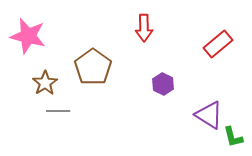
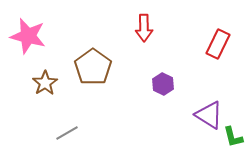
red rectangle: rotated 24 degrees counterclockwise
gray line: moved 9 px right, 22 px down; rotated 30 degrees counterclockwise
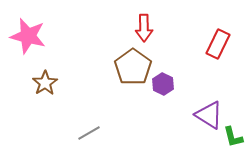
brown pentagon: moved 40 px right
gray line: moved 22 px right
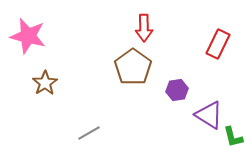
purple hexagon: moved 14 px right, 6 px down; rotated 25 degrees clockwise
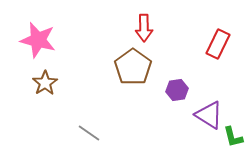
pink star: moved 10 px right, 4 px down
gray line: rotated 65 degrees clockwise
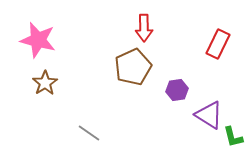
brown pentagon: rotated 12 degrees clockwise
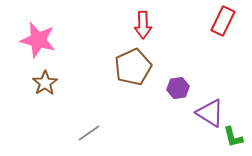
red arrow: moved 1 px left, 3 px up
red rectangle: moved 5 px right, 23 px up
purple hexagon: moved 1 px right, 2 px up
purple triangle: moved 1 px right, 2 px up
gray line: rotated 70 degrees counterclockwise
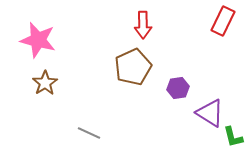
gray line: rotated 60 degrees clockwise
